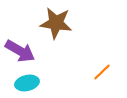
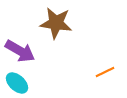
orange line: moved 3 px right; rotated 18 degrees clockwise
cyan ellipse: moved 10 px left; rotated 55 degrees clockwise
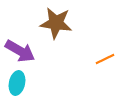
orange line: moved 13 px up
cyan ellipse: rotated 60 degrees clockwise
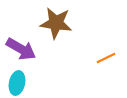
purple arrow: moved 1 px right, 2 px up
orange line: moved 1 px right, 1 px up
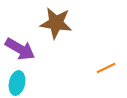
purple arrow: moved 1 px left
orange line: moved 10 px down
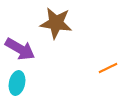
orange line: moved 2 px right
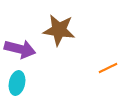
brown star: moved 3 px right, 7 px down
purple arrow: rotated 16 degrees counterclockwise
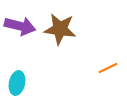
brown star: moved 1 px right, 1 px up
purple arrow: moved 23 px up
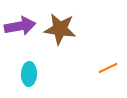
purple arrow: rotated 24 degrees counterclockwise
cyan ellipse: moved 12 px right, 9 px up; rotated 10 degrees counterclockwise
